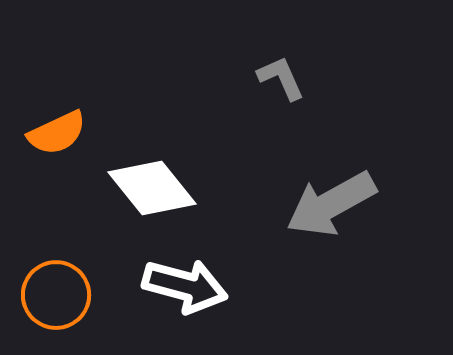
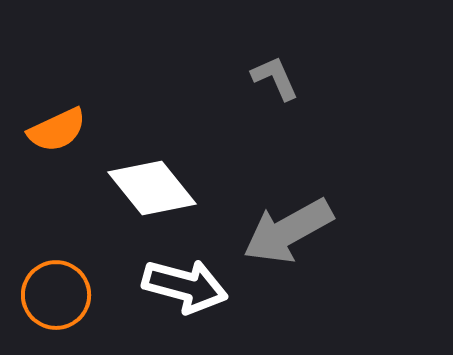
gray L-shape: moved 6 px left
orange semicircle: moved 3 px up
gray arrow: moved 43 px left, 27 px down
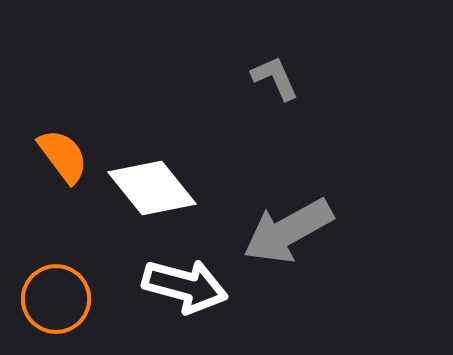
orange semicircle: moved 6 px right, 26 px down; rotated 102 degrees counterclockwise
orange circle: moved 4 px down
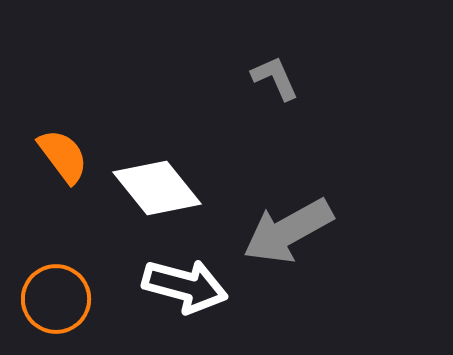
white diamond: moved 5 px right
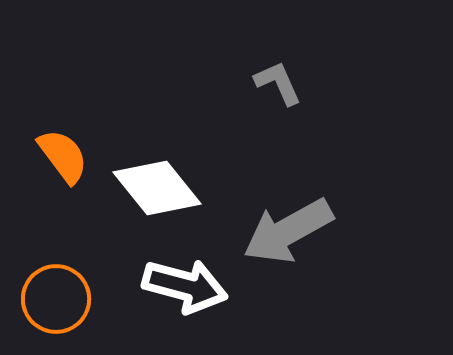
gray L-shape: moved 3 px right, 5 px down
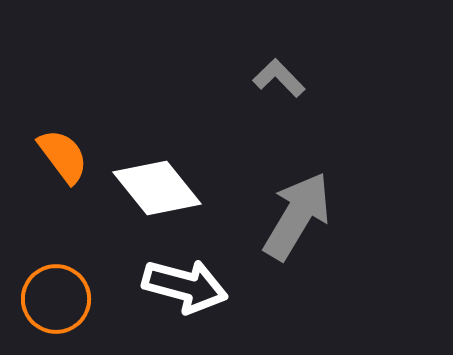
gray L-shape: moved 1 px right, 5 px up; rotated 20 degrees counterclockwise
gray arrow: moved 9 px right, 15 px up; rotated 150 degrees clockwise
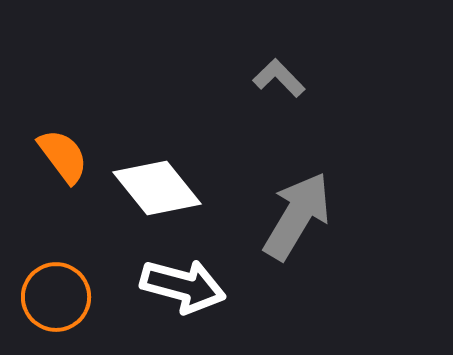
white arrow: moved 2 px left
orange circle: moved 2 px up
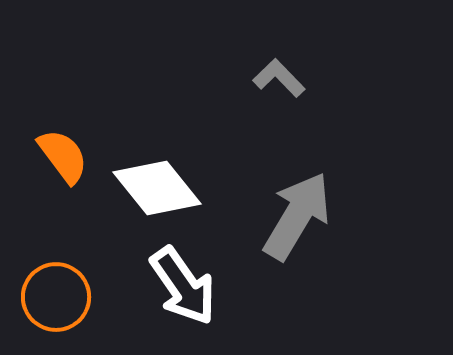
white arrow: rotated 40 degrees clockwise
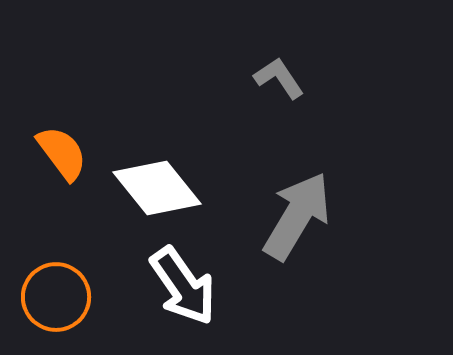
gray L-shape: rotated 10 degrees clockwise
orange semicircle: moved 1 px left, 3 px up
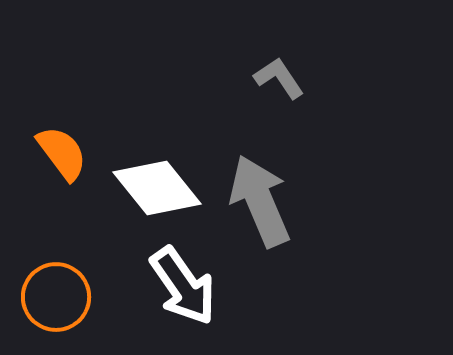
gray arrow: moved 37 px left, 15 px up; rotated 54 degrees counterclockwise
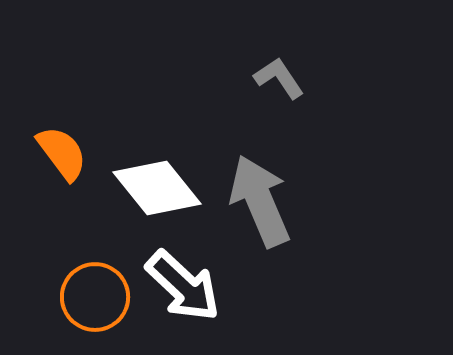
white arrow: rotated 12 degrees counterclockwise
orange circle: moved 39 px right
